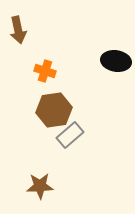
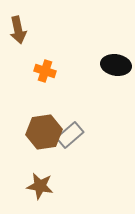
black ellipse: moved 4 px down
brown hexagon: moved 10 px left, 22 px down
brown star: rotated 12 degrees clockwise
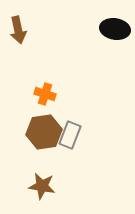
black ellipse: moved 1 px left, 36 px up
orange cross: moved 23 px down
gray rectangle: rotated 28 degrees counterclockwise
brown star: moved 2 px right
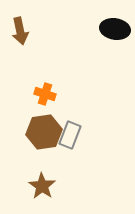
brown arrow: moved 2 px right, 1 px down
brown star: rotated 24 degrees clockwise
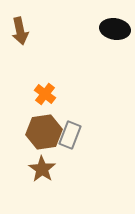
orange cross: rotated 20 degrees clockwise
brown star: moved 17 px up
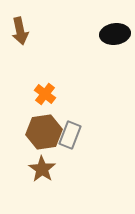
black ellipse: moved 5 px down; rotated 16 degrees counterclockwise
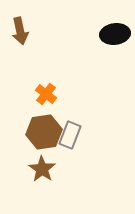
orange cross: moved 1 px right
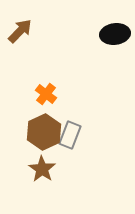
brown arrow: rotated 124 degrees counterclockwise
brown hexagon: rotated 16 degrees counterclockwise
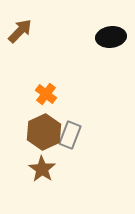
black ellipse: moved 4 px left, 3 px down
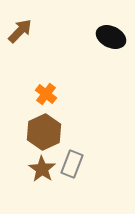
black ellipse: rotated 32 degrees clockwise
gray rectangle: moved 2 px right, 29 px down
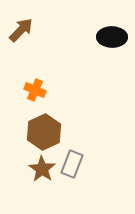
brown arrow: moved 1 px right, 1 px up
black ellipse: moved 1 px right; rotated 24 degrees counterclockwise
orange cross: moved 11 px left, 4 px up; rotated 15 degrees counterclockwise
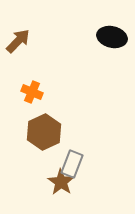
brown arrow: moved 3 px left, 11 px down
black ellipse: rotated 12 degrees clockwise
orange cross: moved 3 px left, 2 px down
brown star: moved 19 px right, 13 px down
